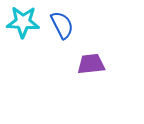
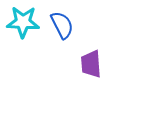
purple trapezoid: rotated 88 degrees counterclockwise
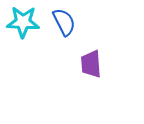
blue semicircle: moved 2 px right, 3 px up
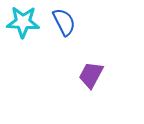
purple trapezoid: moved 11 px down; rotated 32 degrees clockwise
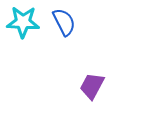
purple trapezoid: moved 1 px right, 11 px down
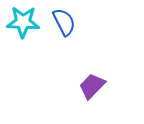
purple trapezoid: rotated 16 degrees clockwise
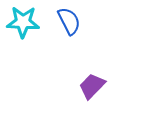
blue semicircle: moved 5 px right, 1 px up
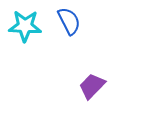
cyan star: moved 2 px right, 4 px down
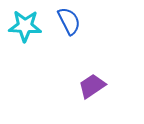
purple trapezoid: rotated 12 degrees clockwise
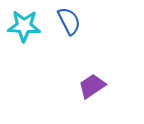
cyan star: moved 1 px left
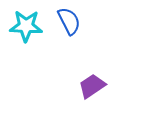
cyan star: moved 2 px right
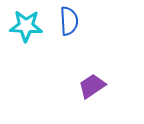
blue semicircle: rotated 24 degrees clockwise
